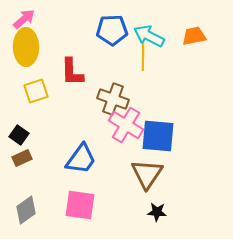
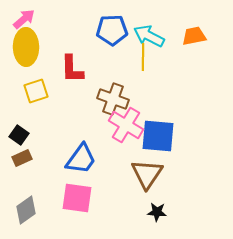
red L-shape: moved 3 px up
pink square: moved 3 px left, 7 px up
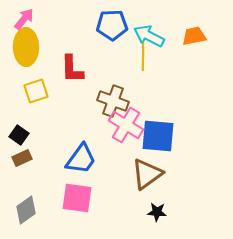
pink arrow: rotated 10 degrees counterclockwise
blue pentagon: moved 5 px up
brown cross: moved 2 px down
brown triangle: rotated 20 degrees clockwise
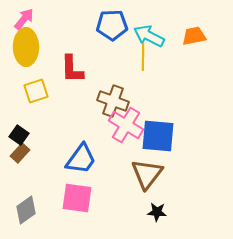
brown rectangle: moved 2 px left, 5 px up; rotated 24 degrees counterclockwise
brown triangle: rotated 16 degrees counterclockwise
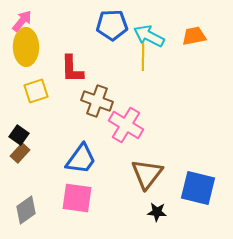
pink arrow: moved 2 px left, 2 px down
brown cross: moved 16 px left
blue square: moved 40 px right, 52 px down; rotated 9 degrees clockwise
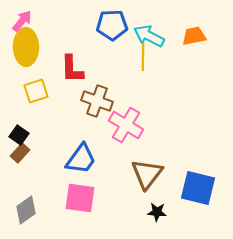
pink square: moved 3 px right
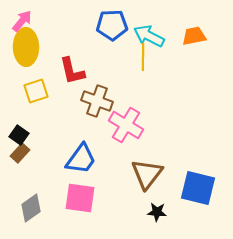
red L-shape: moved 2 px down; rotated 12 degrees counterclockwise
gray diamond: moved 5 px right, 2 px up
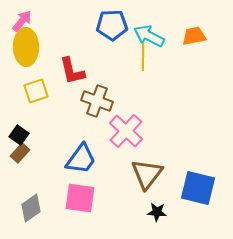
pink cross: moved 6 px down; rotated 12 degrees clockwise
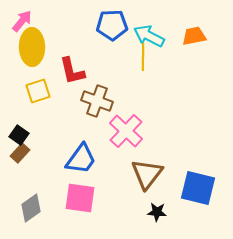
yellow ellipse: moved 6 px right
yellow square: moved 2 px right
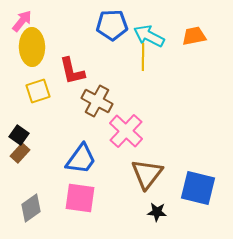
brown cross: rotated 8 degrees clockwise
